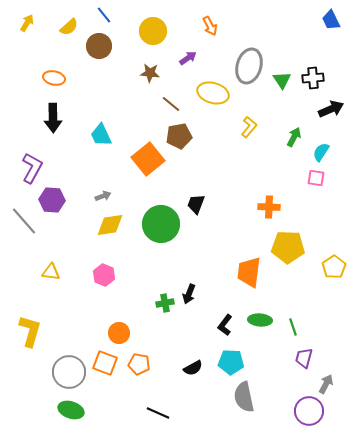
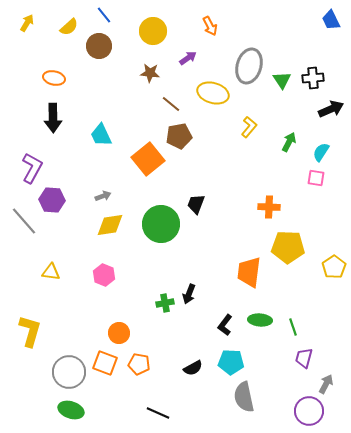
green arrow at (294, 137): moved 5 px left, 5 px down
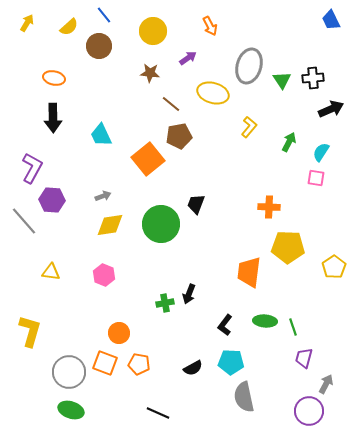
green ellipse at (260, 320): moved 5 px right, 1 px down
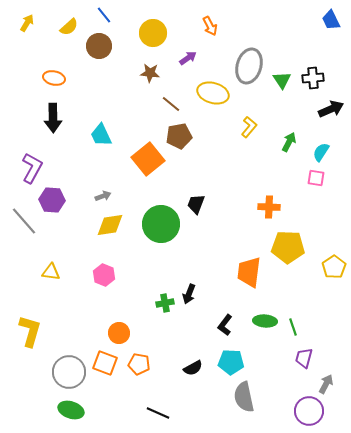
yellow circle at (153, 31): moved 2 px down
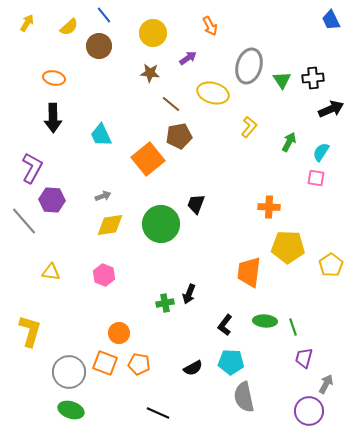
yellow pentagon at (334, 267): moved 3 px left, 2 px up
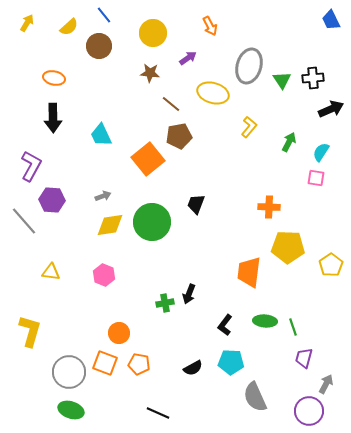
purple L-shape at (32, 168): moved 1 px left, 2 px up
green circle at (161, 224): moved 9 px left, 2 px up
gray semicircle at (244, 397): moved 11 px right; rotated 12 degrees counterclockwise
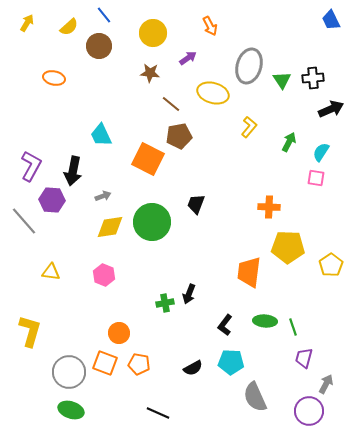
black arrow at (53, 118): moved 20 px right, 53 px down; rotated 12 degrees clockwise
orange square at (148, 159): rotated 24 degrees counterclockwise
yellow diamond at (110, 225): moved 2 px down
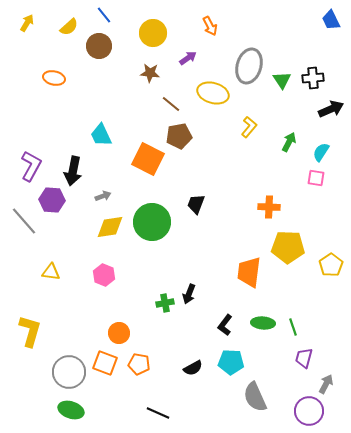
green ellipse at (265, 321): moved 2 px left, 2 px down
